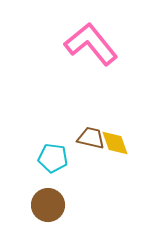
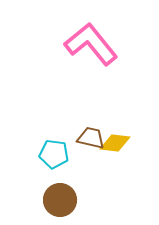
yellow diamond: rotated 64 degrees counterclockwise
cyan pentagon: moved 1 px right, 4 px up
brown circle: moved 12 px right, 5 px up
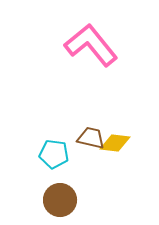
pink L-shape: moved 1 px down
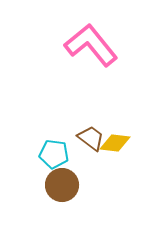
brown trapezoid: rotated 24 degrees clockwise
brown circle: moved 2 px right, 15 px up
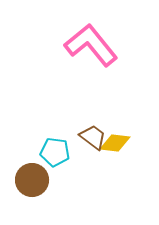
brown trapezoid: moved 2 px right, 1 px up
cyan pentagon: moved 1 px right, 2 px up
brown circle: moved 30 px left, 5 px up
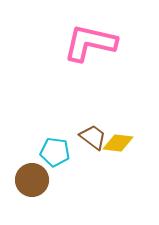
pink L-shape: moved 1 px left, 2 px up; rotated 38 degrees counterclockwise
yellow diamond: moved 3 px right
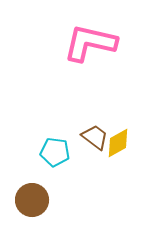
brown trapezoid: moved 2 px right
yellow diamond: rotated 36 degrees counterclockwise
brown circle: moved 20 px down
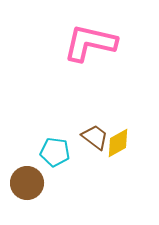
brown circle: moved 5 px left, 17 px up
